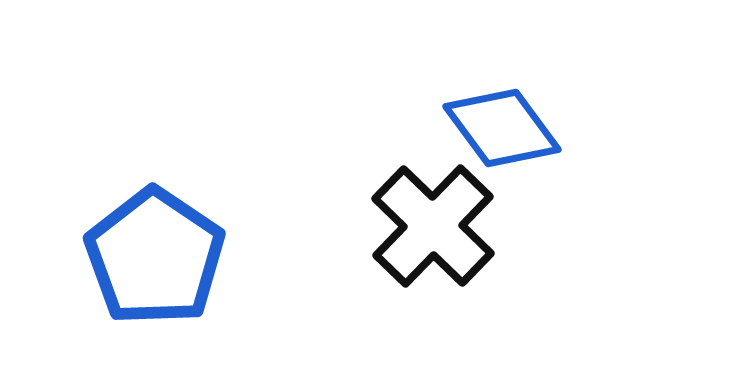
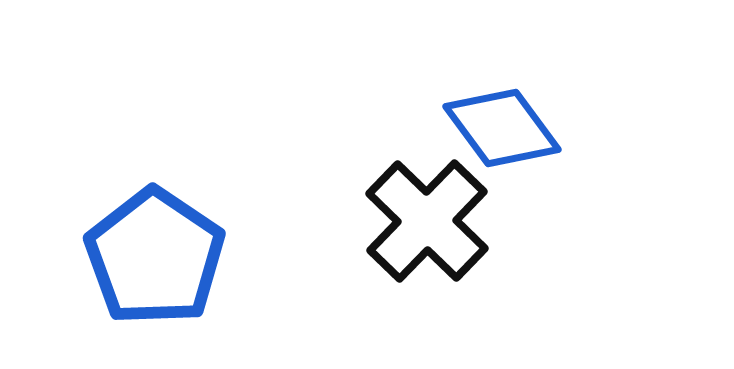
black cross: moved 6 px left, 5 px up
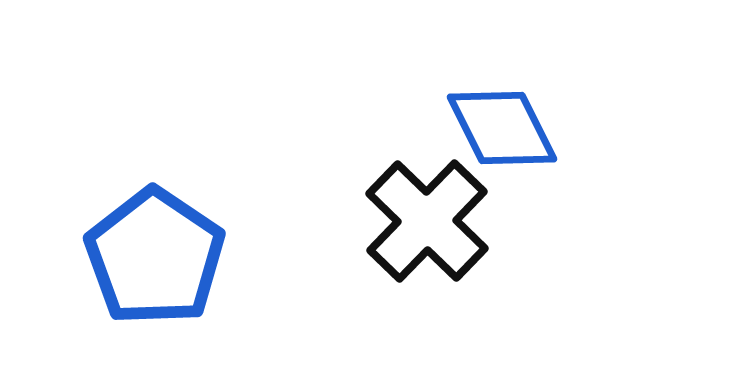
blue diamond: rotated 10 degrees clockwise
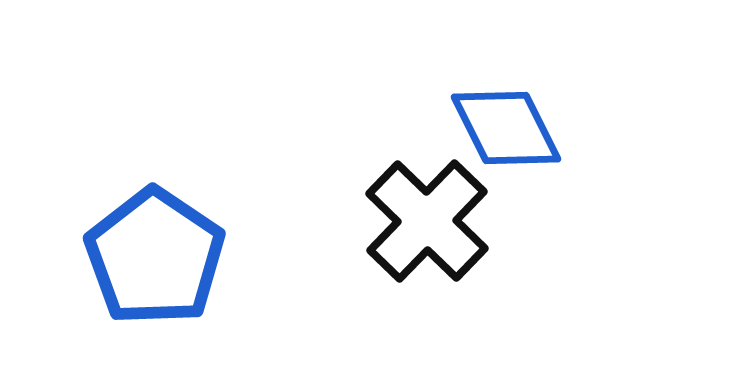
blue diamond: moved 4 px right
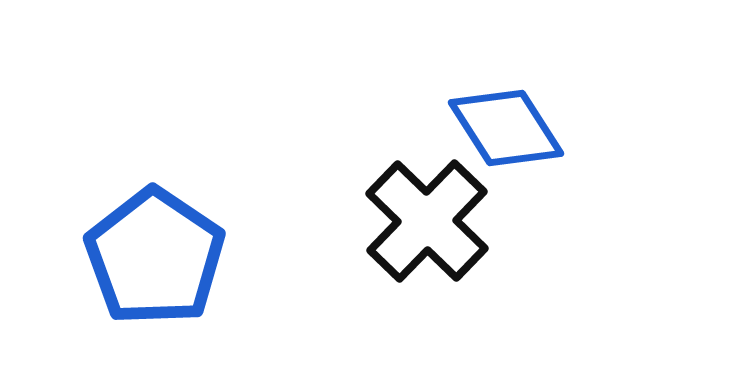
blue diamond: rotated 6 degrees counterclockwise
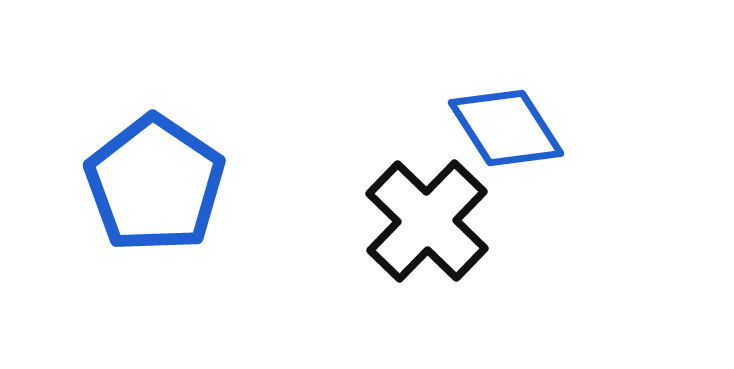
blue pentagon: moved 73 px up
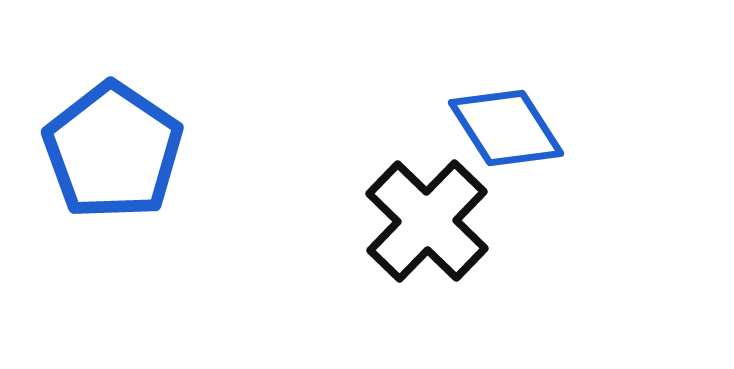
blue pentagon: moved 42 px left, 33 px up
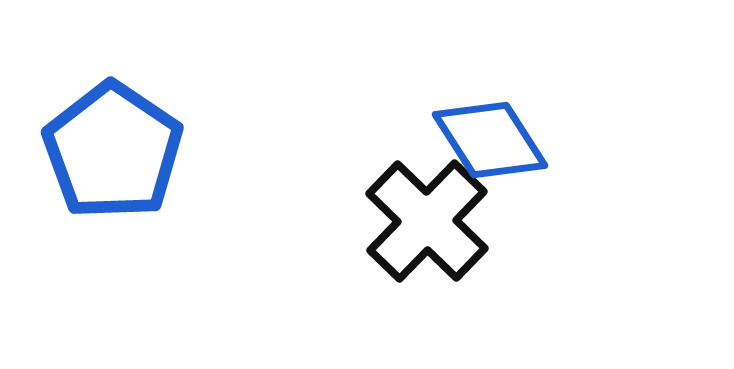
blue diamond: moved 16 px left, 12 px down
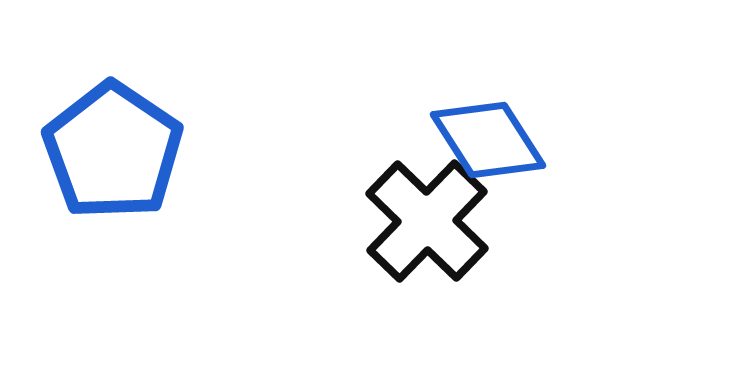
blue diamond: moved 2 px left
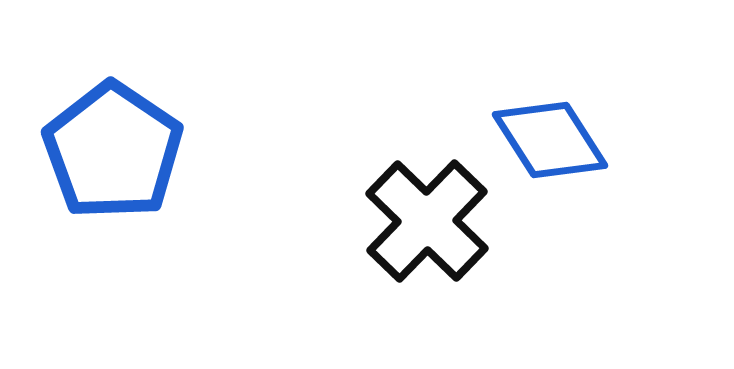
blue diamond: moved 62 px right
